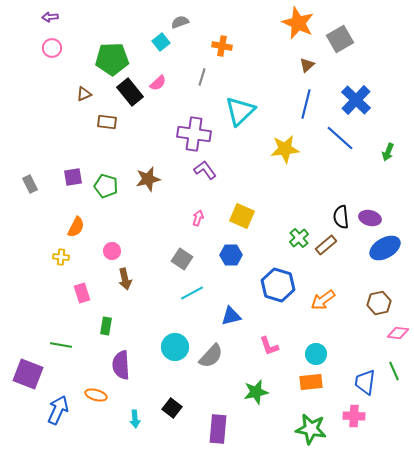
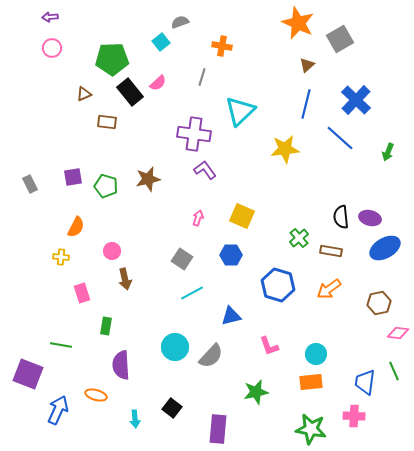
brown rectangle at (326, 245): moved 5 px right, 6 px down; rotated 50 degrees clockwise
orange arrow at (323, 300): moved 6 px right, 11 px up
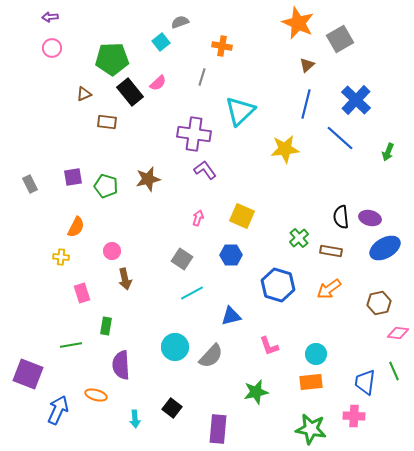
green line at (61, 345): moved 10 px right; rotated 20 degrees counterclockwise
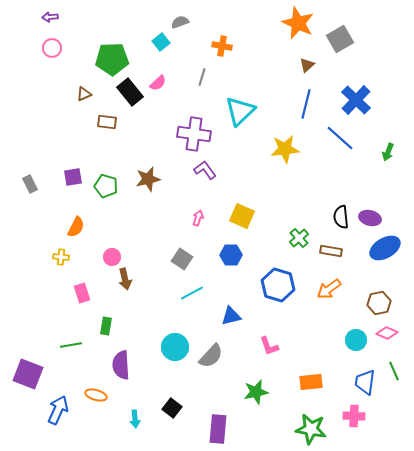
pink circle at (112, 251): moved 6 px down
pink diamond at (398, 333): moved 11 px left; rotated 15 degrees clockwise
cyan circle at (316, 354): moved 40 px right, 14 px up
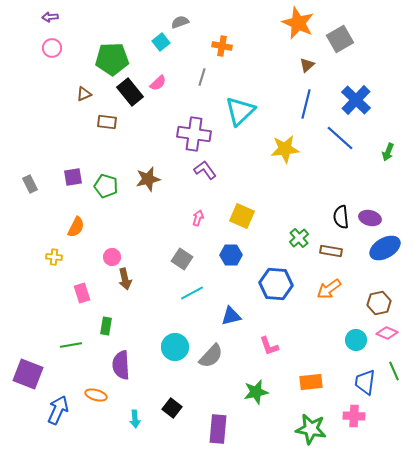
yellow cross at (61, 257): moved 7 px left
blue hexagon at (278, 285): moved 2 px left, 1 px up; rotated 12 degrees counterclockwise
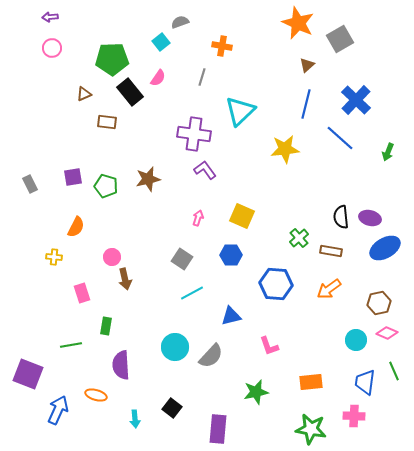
pink semicircle at (158, 83): moved 5 px up; rotated 12 degrees counterclockwise
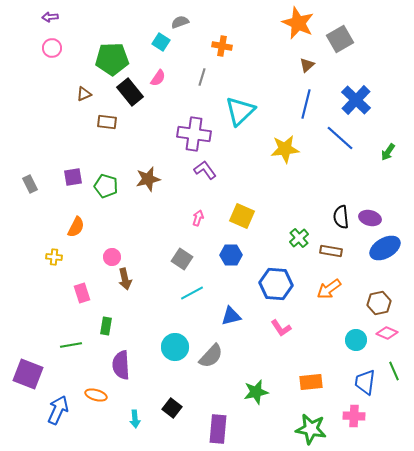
cyan square at (161, 42): rotated 18 degrees counterclockwise
green arrow at (388, 152): rotated 12 degrees clockwise
pink L-shape at (269, 346): moved 12 px right, 18 px up; rotated 15 degrees counterclockwise
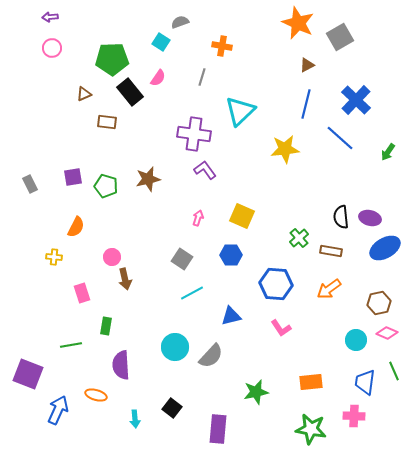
gray square at (340, 39): moved 2 px up
brown triangle at (307, 65): rotated 14 degrees clockwise
